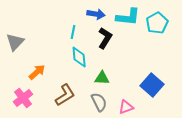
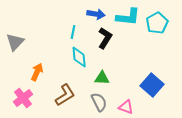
orange arrow: rotated 24 degrees counterclockwise
pink triangle: rotated 42 degrees clockwise
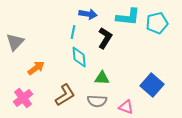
blue arrow: moved 8 px left
cyan pentagon: rotated 15 degrees clockwise
orange arrow: moved 1 px left, 4 px up; rotated 30 degrees clockwise
gray semicircle: moved 2 px left, 1 px up; rotated 120 degrees clockwise
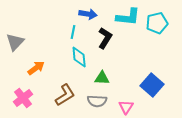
pink triangle: rotated 42 degrees clockwise
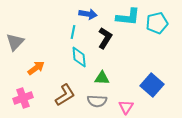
pink cross: rotated 18 degrees clockwise
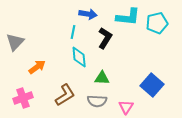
orange arrow: moved 1 px right, 1 px up
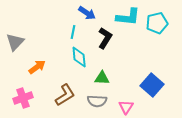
blue arrow: moved 1 px left, 1 px up; rotated 24 degrees clockwise
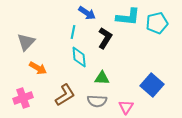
gray triangle: moved 11 px right
orange arrow: moved 1 px right, 1 px down; rotated 66 degrees clockwise
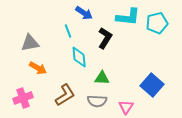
blue arrow: moved 3 px left
cyan line: moved 5 px left, 1 px up; rotated 32 degrees counterclockwise
gray triangle: moved 4 px right, 1 px down; rotated 36 degrees clockwise
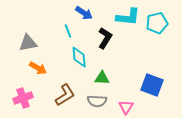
gray triangle: moved 2 px left
blue square: rotated 20 degrees counterclockwise
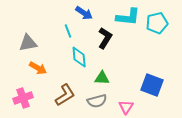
gray semicircle: rotated 18 degrees counterclockwise
